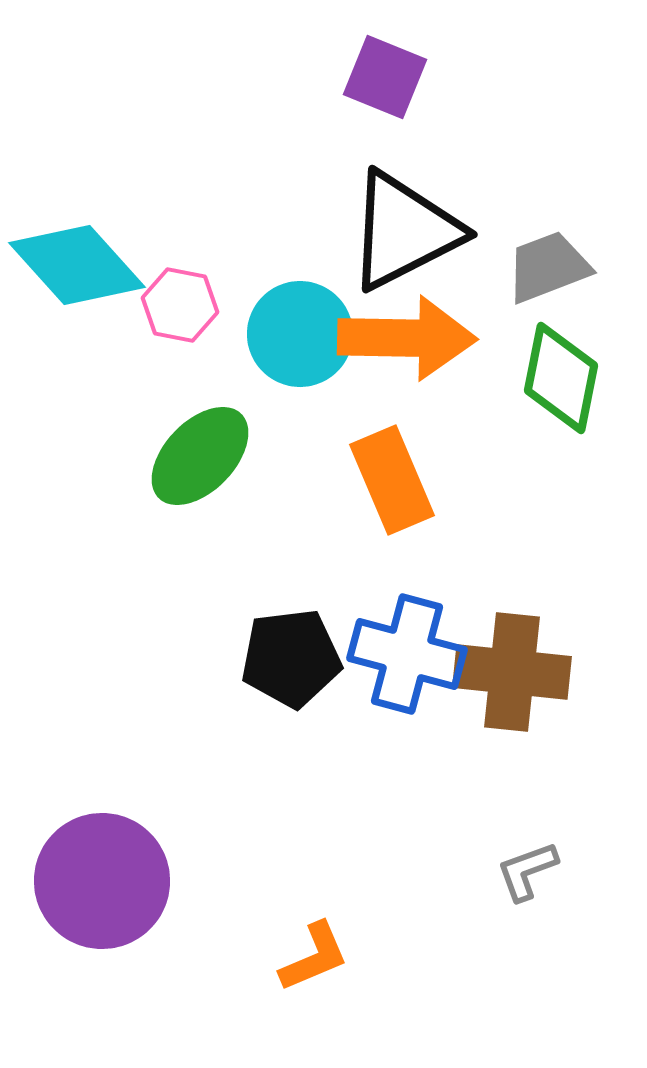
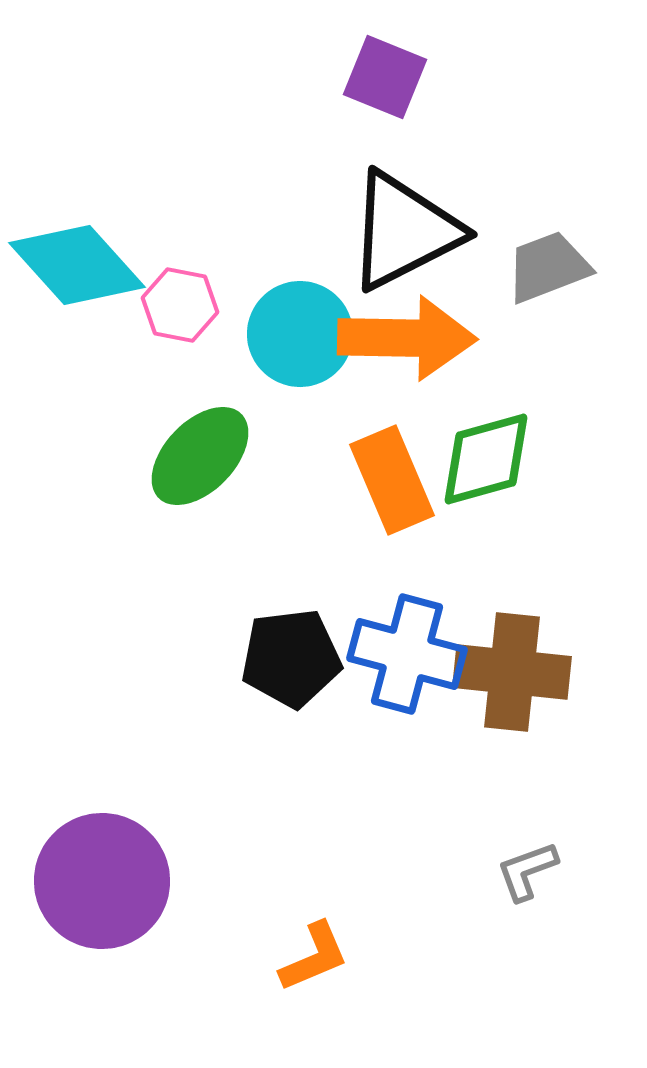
green diamond: moved 75 px left, 81 px down; rotated 63 degrees clockwise
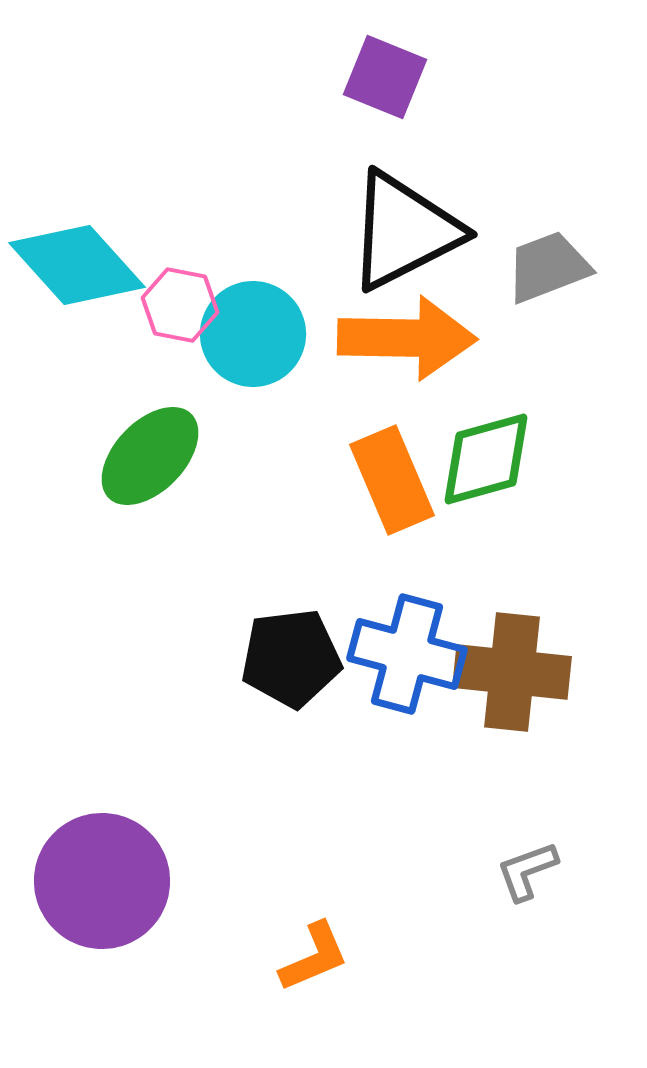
cyan circle: moved 47 px left
green ellipse: moved 50 px left
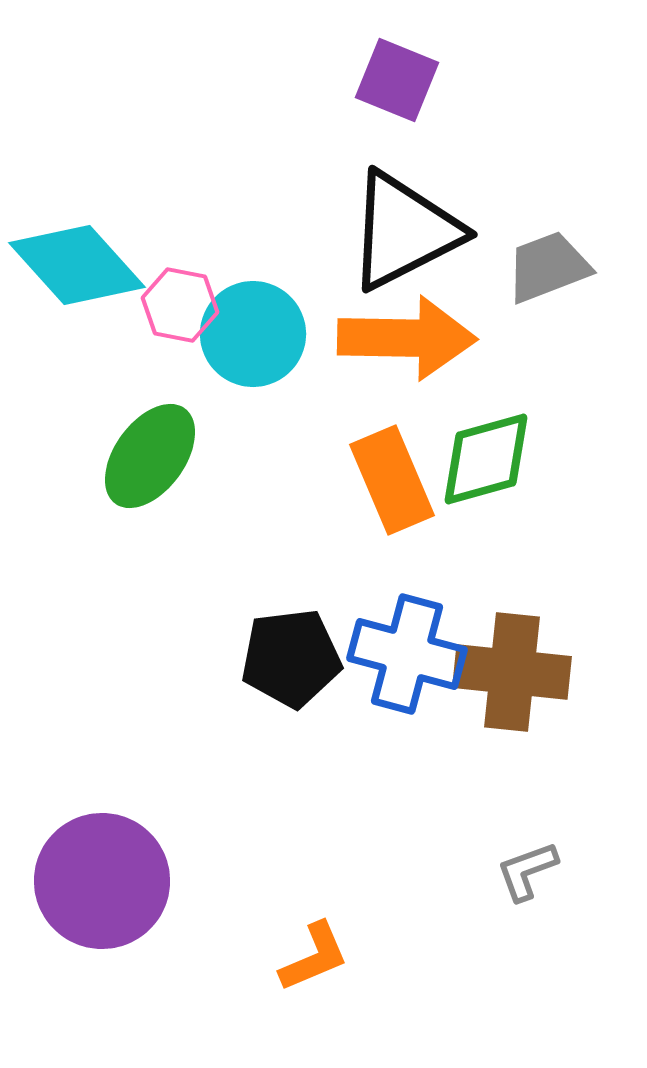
purple square: moved 12 px right, 3 px down
green ellipse: rotated 8 degrees counterclockwise
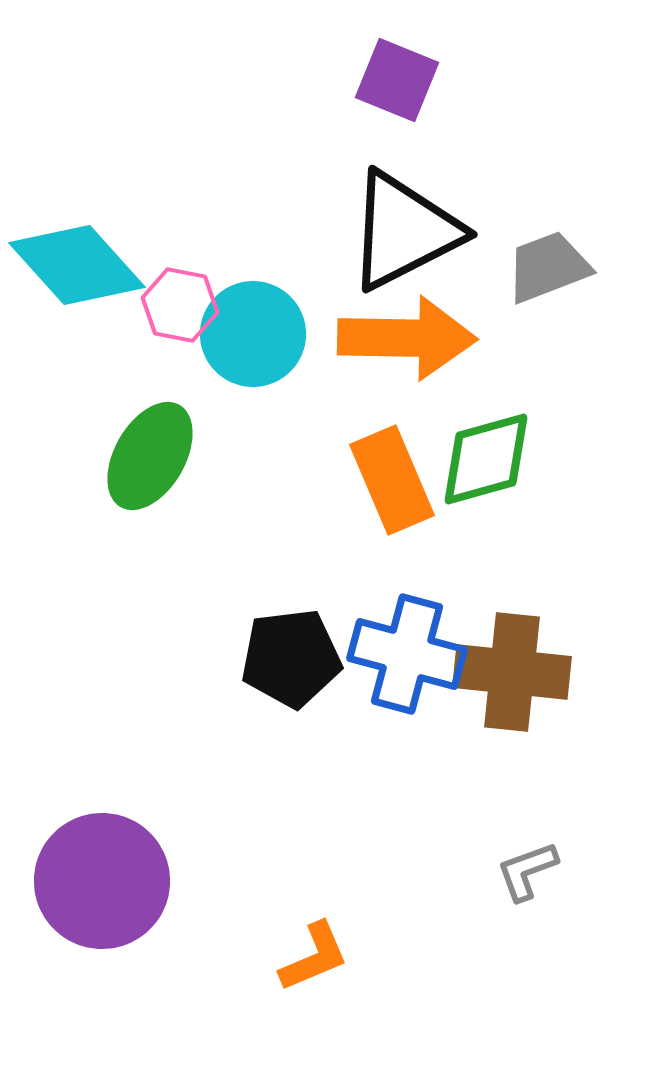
green ellipse: rotated 6 degrees counterclockwise
